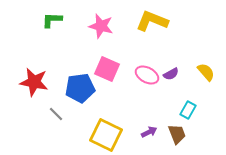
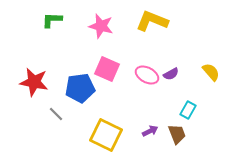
yellow semicircle: moved 5 px right
purple arrow: moved 1 px right, 1 px up
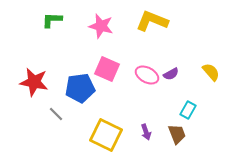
purple arrow: moved 4 px left, 1 px down; rotated 98 degrees clockwise
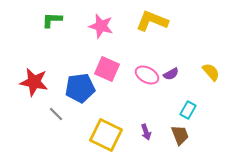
brown trapezoid: moved 3 px right, 1 px down
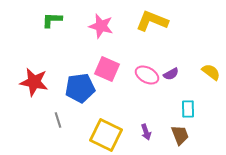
yellow semicircle: rotated 12 degrees counterclockwise
cyan rectangle: moved 1 px up; rotated 30 degrees counterclockwise
gray line: moved 2 px right, 6 px down; rotated 28 degrees clockwise
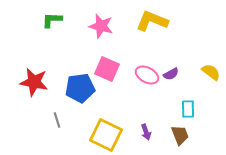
gray line: moved 1 px left
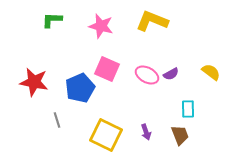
blue pentagon: rotated 16 degrees counterclockwise
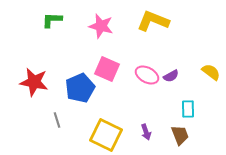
yellow L-shape: moved 1 px right
purple semicircle: moved 2 px down
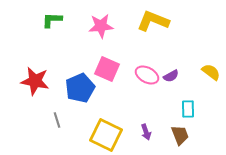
pink star: rotated 20 degrees counterclockwise
red star: moved 1 px right, 1 px up
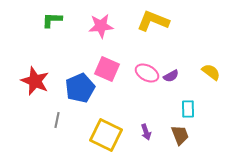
pink ellipse: moved 2 px up
red star: rotated 12 degrees clockwise
gray line: rotated 28 degrees clockwise
